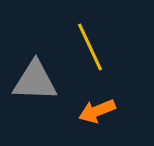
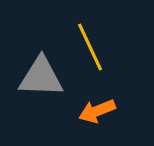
gray triangle: moved 6 px right, 4 px up
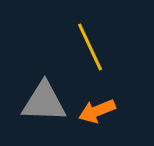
gray triangle: moved 3 px right, 25 px down
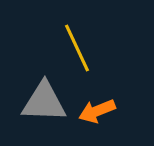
yellow line: moved 13 px left, 1 px down
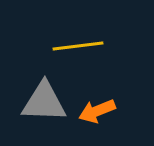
yellow line: moved 1 px right, 2 px up; rotated 72 degrees counterclockwise
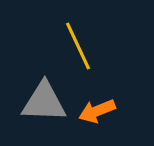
yellow line: rotated 72 degrees clockwise
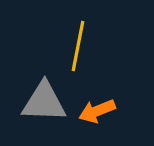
yellow line: rotated 36 degrees clockwise
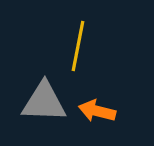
orange arrow: rotated 36 degrees clockwise
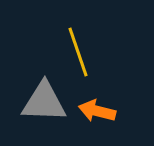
yellow line: moved 6 px down; rotated 30 degrees counterclockwise
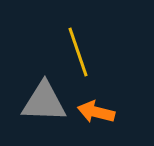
orange arrow: moved 1 px left, 1 px down
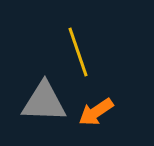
orange arrow: rotated 48 degrees counterclockwise
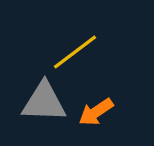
yellow line: moved 3 px left; rotated 72 degrees clockwise
